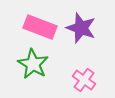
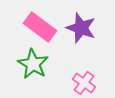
pink rectangle: rotated 16 degrees clockwise
pink cross: moved 3 px down
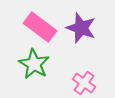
green star: moved 1 px right
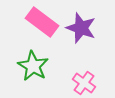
pink rectangle: moved 2 px right, 5 px up
green star: moved 1 px left, 2 px down
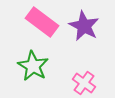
purple star: moved 3 px right, 2 px up; rotated 8 degrees clockwise
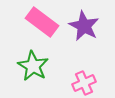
pink cross: rotated 30 degrees clockwise
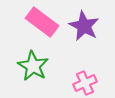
pink cross: moved 1 px right
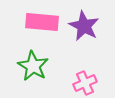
pink rectangle: rotated 32 degrees counterclockwise
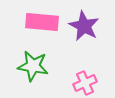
green star: rotated 20 degrees counterclockwise
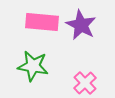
purple star: moved 3 px left, 1 px up
pink cross: rotated 20 degrees counterclockwise
